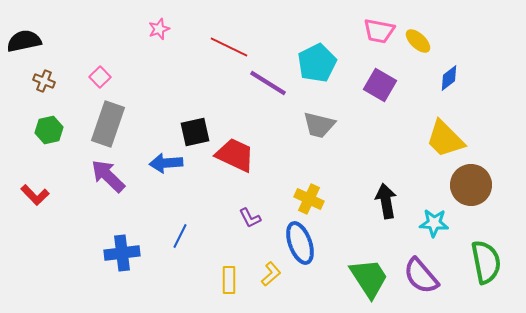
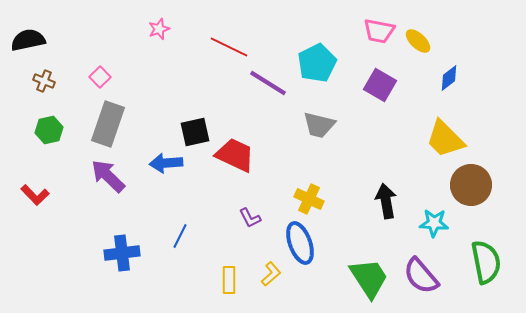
black semicircle: moved 4 px right, 1 px up
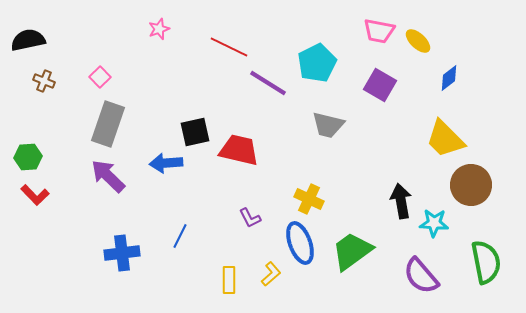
gray trapezoid: moved 9 px right
green hexagon: moved 21 px left, 27 px down; rotated 8 degrees clockwise
red trapezoid: moved 4 px right, 5 px up; rotated 12 degrees counterclockwise
black arrow: moved 15 px right
green trapezoid: moved 17 px left, 27 px up; rotated 93 degrees counterclockwise
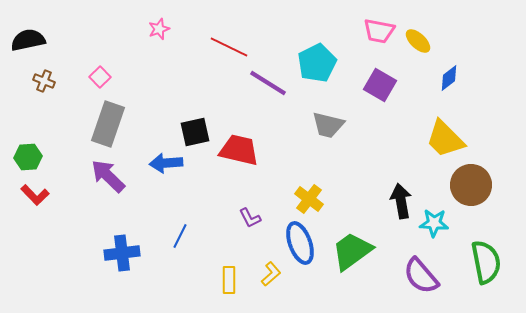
yellow cross: rotated 12 degrees clockwise
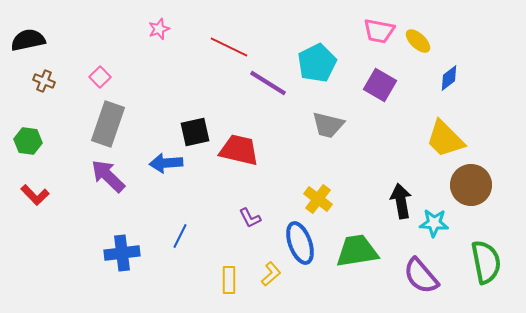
green hexagon: moved 16 px up; rotated 12 degrees clockwise
yellow cross: moved 9 px right
green trapezoid: moved 5 px right; rotated 27 degrees clockwise
